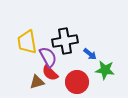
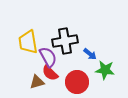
yellow trapezoid: moved 1 px right
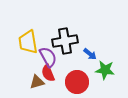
red semicircle: moved 2 px left; rotated 24 degrees clockwise
